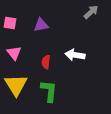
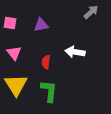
white arrow: moved 3 px up
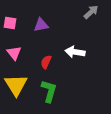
red semicircle: rotated 16 degrees clockwise
green L-shape: rotated 10 degrees clockwise
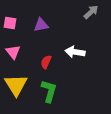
pink triangle: moved 1 px left, 1 px up
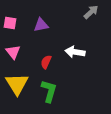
yellow triangle: moved 1 px right, 1 px up
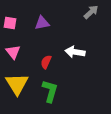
purple triangle: moved 1 px right, 2 px up
green L-shape: moved 1 px right
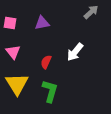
white arrow: rotated 60 degrees counterclockwise
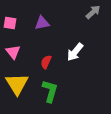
gray arrow: moved 2 px right
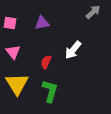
white arrow: moved 2 px left, 2 px up
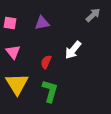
gray arrow: moved 3 px down
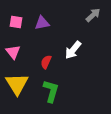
pink square: moved 6 px right, 1 px up
green L-shape: moved 1 px right
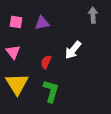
gray arrow: rotated 49 degrees counterclockwise
